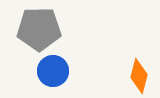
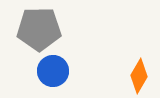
orange diamond: rotated 16 degrees clockwise
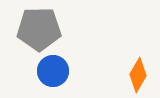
orange diamond: moved 1 px left, 1 px up
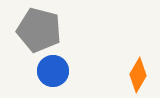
gray pentagon: moved 1 px down; rotated 15 degrees clockwise
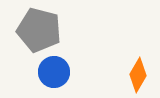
blue circle: moved 1 px right, 1 px down
